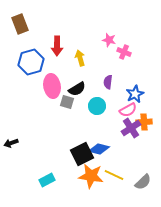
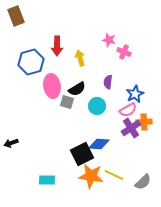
brown rectangle: moved 4 px left, 8 px up
blue diamond: moved 5 px up; rotated 10 degrees counterclockwise
cyan rectangle: rotated 28 degrees clockwise
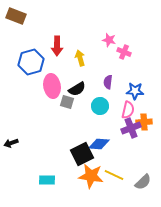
brown rectangle: rotated 48 degrees counterclockwise
blue star: moved 3 px up; rotated 30 degrees clockwise
cyan circle: moved 3 px right
pink semicircle: rotated 48 degrees counterclockwise
purple cross: rotated 12 degrees clockwise
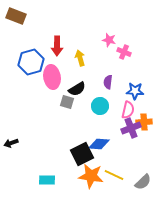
pink ellipse: moved 9 px up
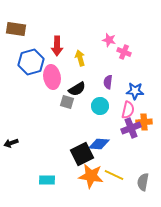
brown rectangle: moved 13 px down; rotated 12 degrees counterclockwise
gray semicircle: rotated 144 degrees clockwise
